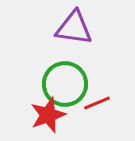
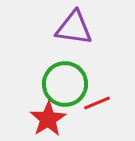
red star: moved 4 px down; rotated 12 degrees counterclockwise
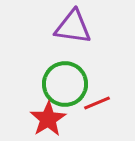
purple triangle: moved 1 px left, 1 px up
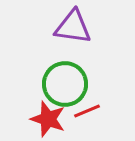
red line: moved 10 px left, 8 px down
red star: rotated 21 degrees counterclockwise
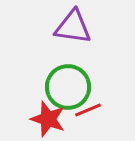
green circle: moved 3 px right, 3 px down
red line: moved 1 px right, 1 px up
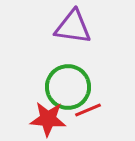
red star: rotated 15 degrees counterclockwise
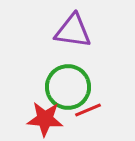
purple triangle: moved 4 px down
red star: moved 3 px left
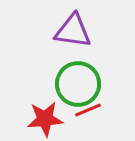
green circle: moved 10 px right, 3 px up
red star: rotated 9 degrees counterclockwise
